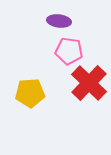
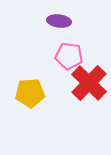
pink pentagon: moved 5 px down
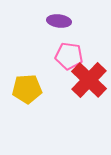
red cross: moved 3 px up
yellow pentagon: moved 3 px left, 4 px up
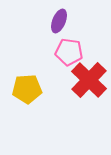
purple ellipse: rotated 75 degrees counterclockwise
pink pentagon: moved 4 px up
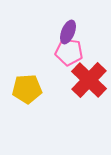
purple ellipse: moved 9 px right, 11 px down
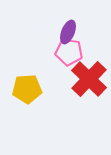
red cross: moved 1 px up
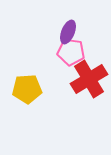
pink pentagon: moved 2 px right
red cross: rotated 15 degrees clockwise
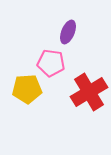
pink pentagon: moved 20 px left, 11 px down
red cross: moved 13 px down
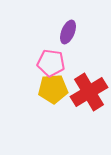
yellow pentagon: moved 26 px right
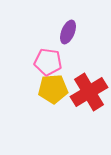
pink pentagon: moved 3 px left, 1 px up
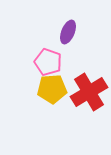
pink pentagon: rotated 12 degrees clockwise
yellow pentagon: moved 1 px left
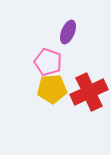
red cross: rotated 6 degrees clockwise
